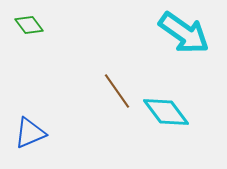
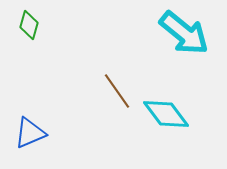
green diamond: rotated 52 degrees clockwise
cyan arrow: rotated 4 degrees clockwise
cyan diamond: moved 2 px down
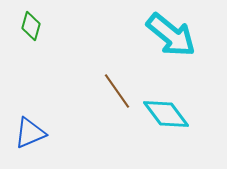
green diamond: moved 2 px right, 1 px down
cyan arrow: moved 13 px left, 2 px down
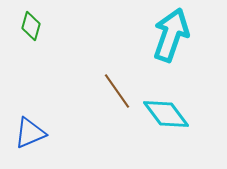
cyan arrow: rotated 110 degrees counterclockwise
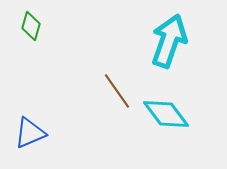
cyan arrow: moved 2 px left, 6 px down
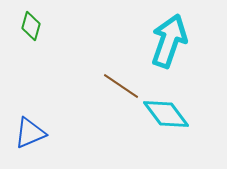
brown line: moved 4 px right, 5 px up; rotated 21 degrees counterclockwise
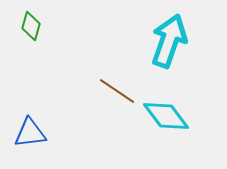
brown line: moved 4 px left, 5 px down
cyan diamond: moved 2 px down
blue triangle: rotated 16 degrees clockwise
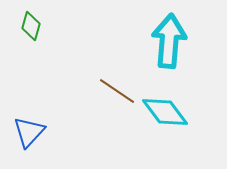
cyan arrow: rotated 14 degrees counterclockwise
cyan diamond: moved 1 px left, 4 px up
blue triangle: moved 1 px left, 1 px up; rotated 40 degrees counterclockwise
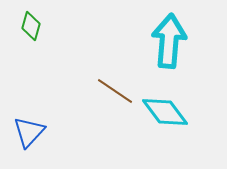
brown line: moved 2 px left
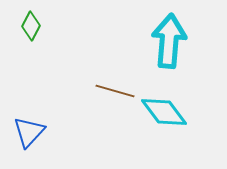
green diamond: rotated 12 degrees clockwise
brown line: rotated 18 degrees counterclockwise
cyan diamond: moved 1 px left
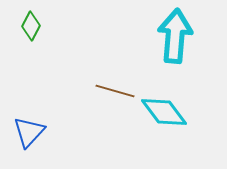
cyan arrow: moved 6 px right, 5 px up
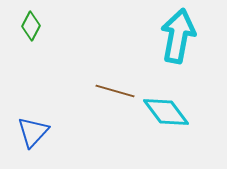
cyan arrow: moved 3 px right; rotated 6 degrees clockwise
cyan diamond: moved 2 px right
blue triangle: moved 4 px right
